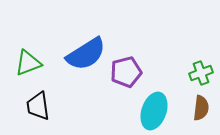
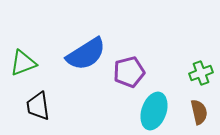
green triangle: moved 5 px left
purple pentagon: moved 3 px right
brown semicircle: moved 2 px left, 4 px down; rotated 20 degrees counterclockwise
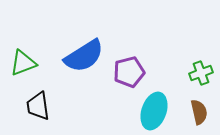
blue semicircle: moved 2 px left, 2 px down
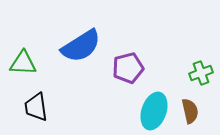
blue semicircle: moved 3 px left, 10 px up
green triangle: rotated 24 degrees clockwise
purple pentagon: moved 1 px left, 4 px up
black trapezoid: moved 2 px left, 1 px down
brown semicircle: moved 9 px left, 1 px up
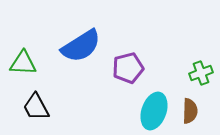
black trapezoid: rotated 20 degrees counterclockwise
brown semicircle: rotated 15 degrees clockwise
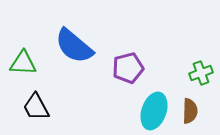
blue semicircle: moved 7 px left; rotated 72 degrees clockwise
